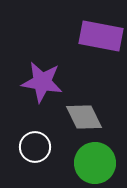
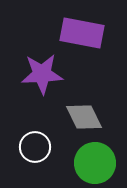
purple rectangle: moved 19 px left, 3 px up
purple star: moved 8 px up; rotated 12 degrees counterclockwise
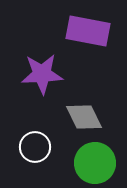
purple rectangle: moved 6 px right, 2 px up
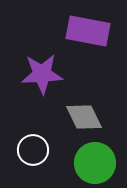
white circle: moved 2 px left, 3 px down
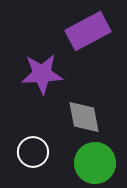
purple rectangle: rotated 39 degrees counterclockwise
gray diamond: rotated 15 degrees clockwise
white circle: moved 2 px down
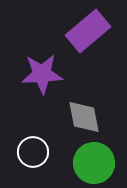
purple rectangle: rotated 12 degrees counterclockwise
green circle: moved 1 px left
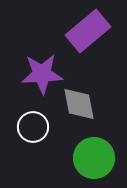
gray diamond: moved 5 px left, 13 px up
white circle: moved 25 px up
green circle: moved 5 px up
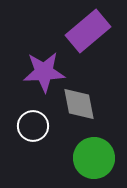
purple star: moved 2 px right, 2 px up
white circle: moved 1 px up
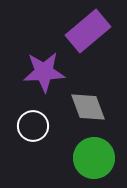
gray diamond: moved 9 px right, 3 px down; rotated 9 degrees counterclockwise
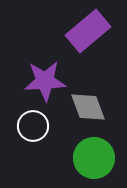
purple star: moved 1 px right, 9 px down
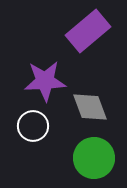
gray diamond: moved 2 px right
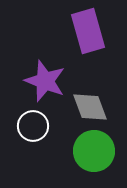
purple rectangle: rotated 66 degrees counterclockwise
purple star: rotated 24 degrees clockwise
green circle: moved 7 px up
